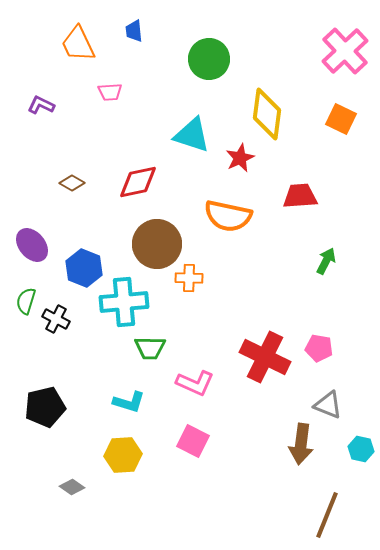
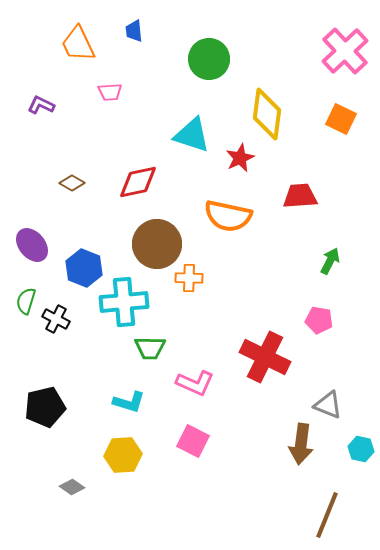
green arrow: moved 4 px right
pink pentagon: moved 28 px up
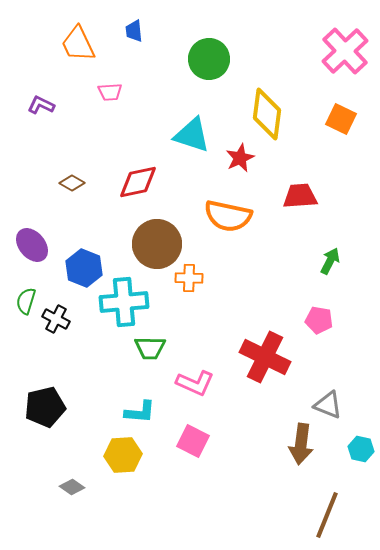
cyan L-shape: moved 11 px right, 10 px down; rotated 12 degrees counterclockwise
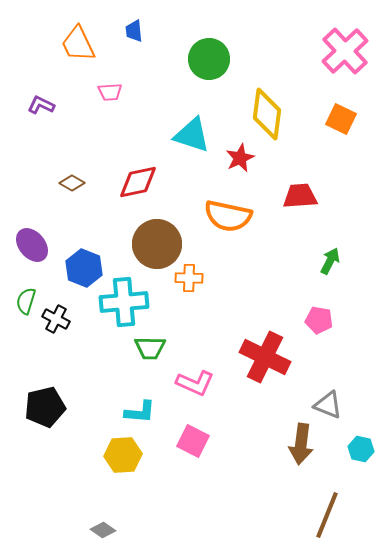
gray diamond: moved 31 px right, 43 px down
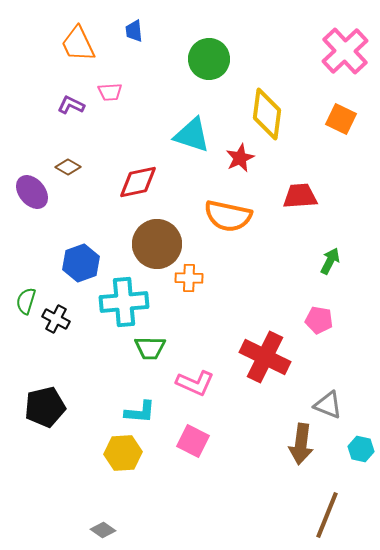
purple L-shape: moved 30 px right
brown diamond: moved 4 px left, 16 px up
purple ellipse: moved 53 px up
blue hexagon: moved 3 px left, 5 px up; rotated 18 degrees clockwise
yellow hexagon: moved 2 px up
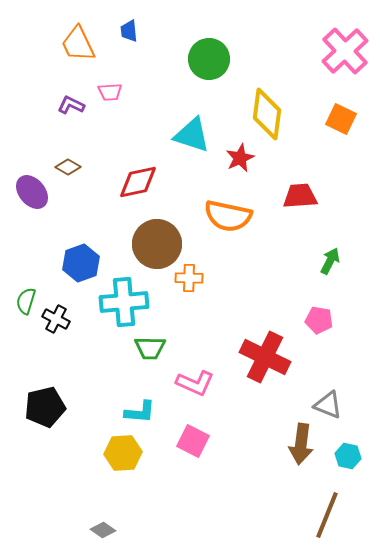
blue trapezoid: moved 5 px left
cyan hexagon: moved 13 px left, 7 px down
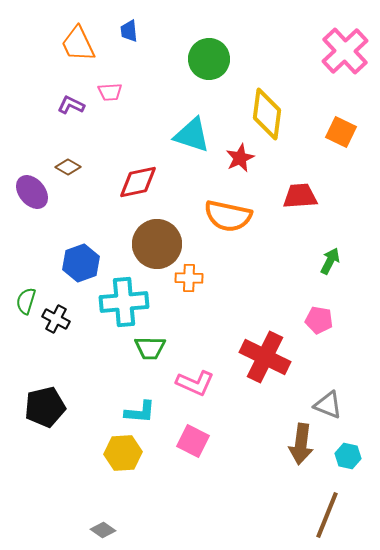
orange square: moved 13 px down
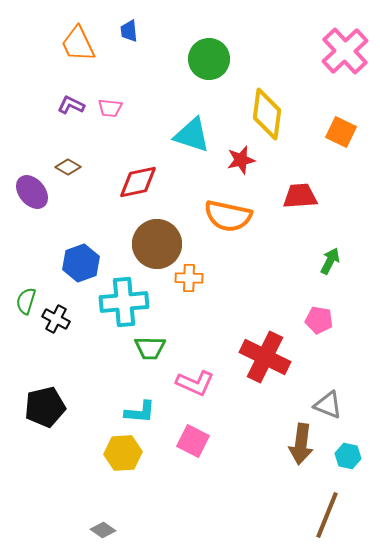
pink trapezoid: moved 16 px down; rotated 10 degrees clockwise
red star: moved 1 px right, 2 px down; rotated 12 degrees clockwise
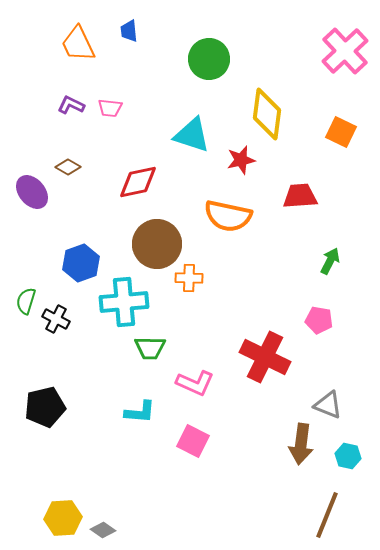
yellow hexagon: moved 60 px left, 65 px down
